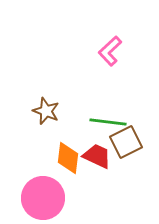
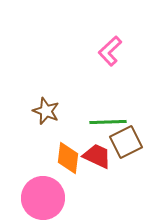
green line: rotated 9 degrees counterclockwise
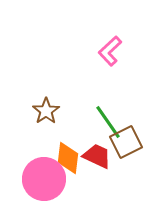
brown star: rotated 16 degrees clockwise
green line: rotated 57 degrees clockwise
pink circle: moved 1 px right, 19 px up
